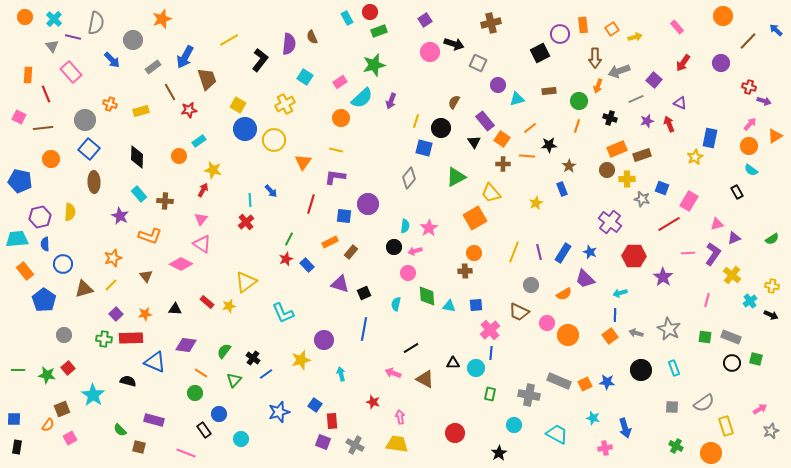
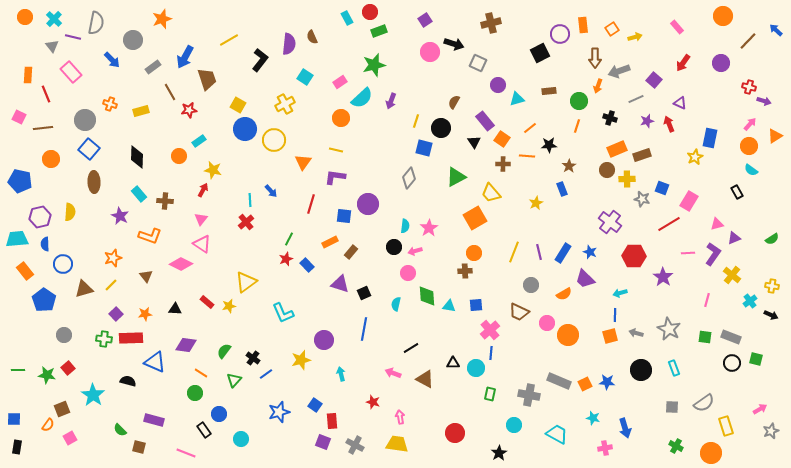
orange square at (610, 336): rotated 21 degrees clockwise
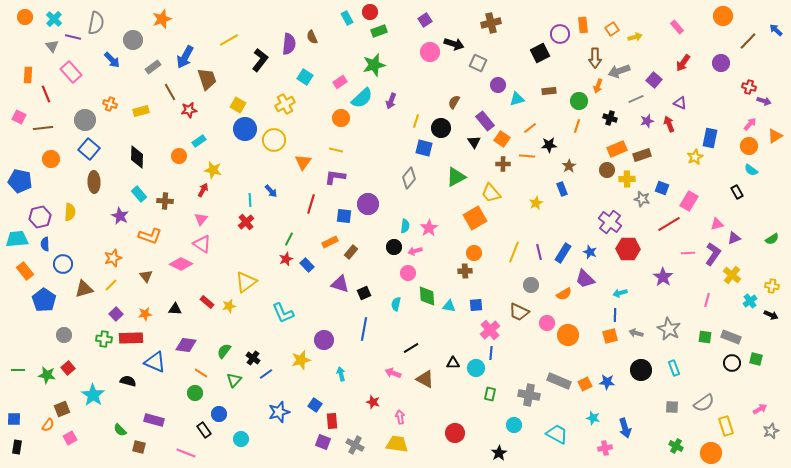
red hexagon at (634, 256): moved 6 px left, 7 px up
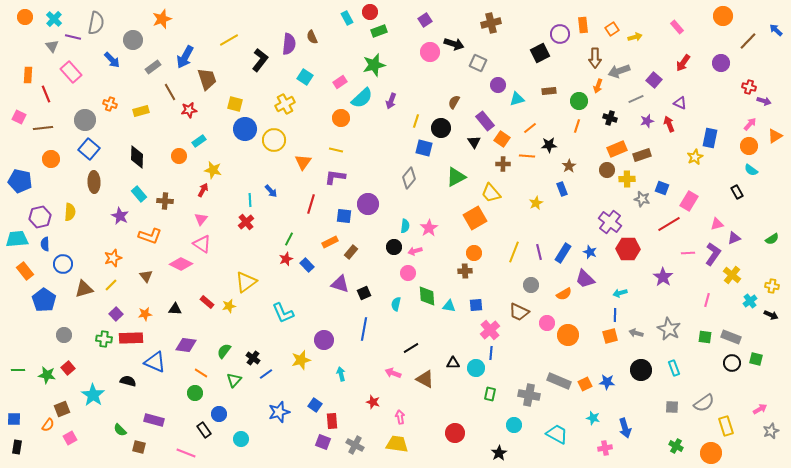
yellow square at (238, 105): moved 3 px left, 1 px up; rotated 14 degrees counterclockwise
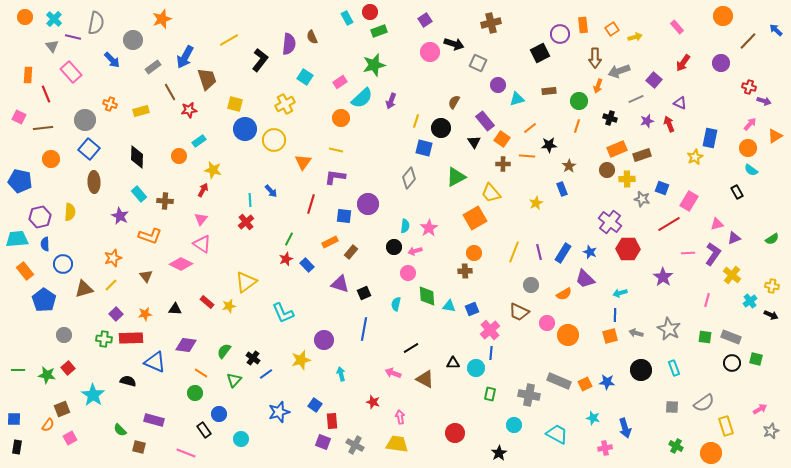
orange circle at (749, 146): moved 1 px left, 2 px down
blue square at (476, 305): moved 4 px left, 4 px down; rotated 16 degrees counterclockwise
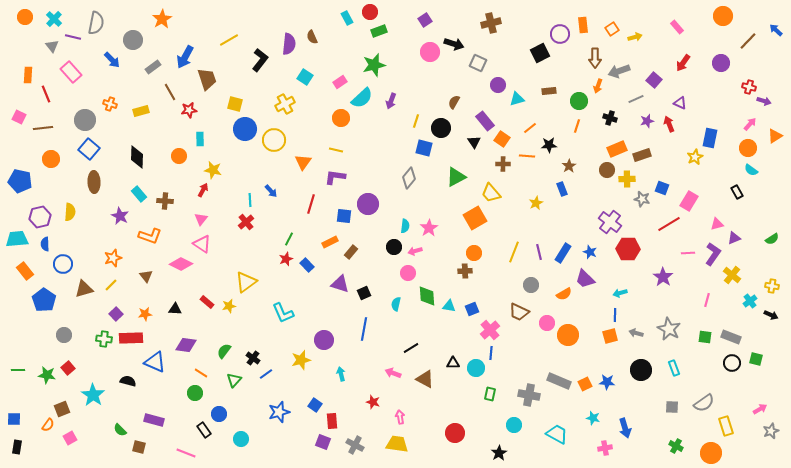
orange star at (162, 19): rotated 12 degrees counterclockwise
cyan rectangle at (199, 141): moved 1 px right, 2 px up; rotated 56 degrees counterclockwise
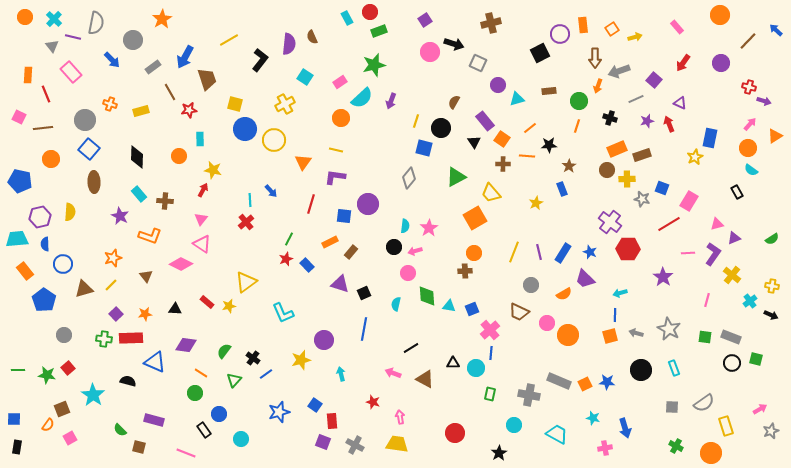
orange circle at (723, 16): moved 3 px left, 1 px up
